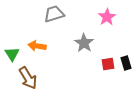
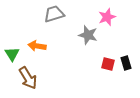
pink star: rotated 12 degrees clockwise
gray star: moved 4 px right, 8 px up; rotated 18 degrees counterclockwise
red square: rotated 24 degrees clockwise
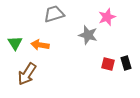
orange arrow: moved 3 px right, 1 px up
green triangle: moved 3 px right, 11 px up
brown arrow: moved 1 px left, 4 px up; rotated 65 degrees clockwise
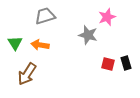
gray trapezoid: moved 9 px left, 2 px down
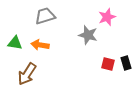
green triangle: rotated 49 degrees counterclockwise
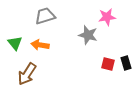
pink star: rotated 12 degrees clockwise
green triangle: rotated 42 degrees clockwise
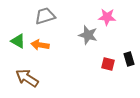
pink star: rotated 12 degrees clockwise
green triangle: moved 3 px right, 2 px up; rotated 21 degrees counterclockwise
black rectangle: moved 3 px right, 4 px up
brown arrow: moved 4 px down; rotated 90 degrees clockwise
